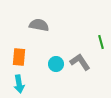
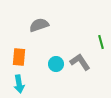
gray semicircle: rotated 30 degrees counterclockwise
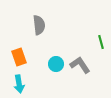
gray semicircle: rotated 102 degrees clockwise
orange rectangle: rotated 24 degrees counterclockwise
gray L-shape: moved 3 px down
